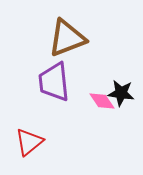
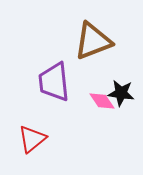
brown triangle: moved 26 px right, 3 px down
red triangle: moved 3 px right, 3 px up
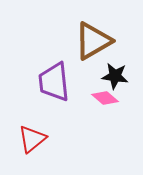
brown triangle: rotated 9 degrees counterclockwise
black star: moved 6 px left, 17 px up
pink diamond: moved 3 px right, 3 px up; rotated 16 degrees counterclockwise
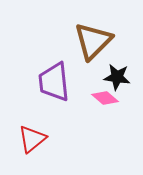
brown triangle: rotated 15 degrees counterclockwise
black star: moved 2 px right, 1 px down
